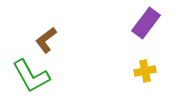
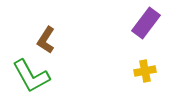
brown L-shape: rotated 20 degrees counterclockwise
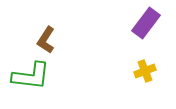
yellow cross: rotated 10 degrees counterclockwise
green L-shape: rotated 54 degrees counterclockwise
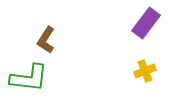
green L-shape: moved 2 px left, 2 px down
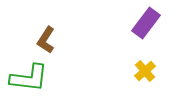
yellow cross: rotated 20 degrees counterclockwise
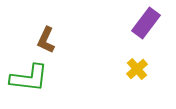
brown L-shape: rotated 8 degrees counterclockwise
yellow cross: moved 8 px left, 2 px up
